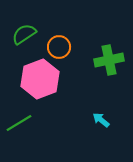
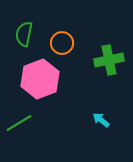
green semicircle: rotated 45 degrees counterclockwise
orange circle: moved 3 px right, 4 px up
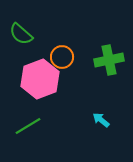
green semicircle: moved 3 px left; rotated 60 degrees counterclockwise
orange circle: moved 14 px down
green line: moved 9 px right, 3 px down
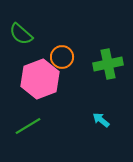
green cross: moved 1 px left, 4 px down
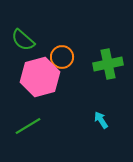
green semicircle: moved 2 px right, 6 px down
pink hexagon: moved 2 px up; rotated 6 degrees clockwise
cyan arrow: rotated 18 degrees clockwise
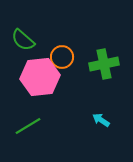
green cross: moved 4 px left
pink hexagon: rotated 9 degrees clockwise
cyan arrow: rotated 24 degrees counterclockwise
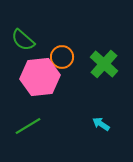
green cross: rotated 36 degrees counterclockwise
cyan arrow: moved 4 px down
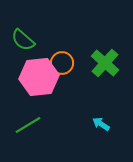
orange circle: moved 6 px down
green cross: moved 1 px right, 1 px up
pink hexagon: moved 1 px left
green line: moved 1 px up
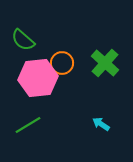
pink hexagon: moved 1 px left, 1 px down
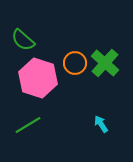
orange circle: moved 13 px right
pink hexagon: rotated 24 degrees clockwise
cyan arrow: rotated 24 degrees clockwise
